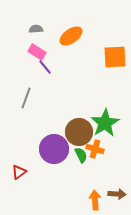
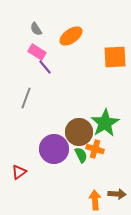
gray semicircle: rotated 120 degrees counterclockwise
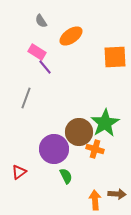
gray semicircle: moved 5 px right, 8 px up
green semicircle: moved 15 px left, 21 px down
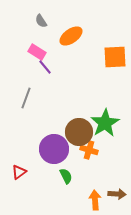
orange cross: moved 6 px left, 1 px down
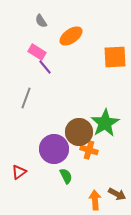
brown arrow: rotated 24 degrees clockwise
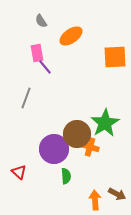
pink rectangle: moved 1 px down; rotated 48 degrees clockwise
brown circle: moved 2 px left, 2 px down
orange cross: moved 1 px right, 3 px up
red triangle: rotated 42 degrees counterclockwise
green semicircle: rotated 21 degrees clockwise
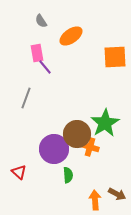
green semicircle: moved 2 px right, 1 px up
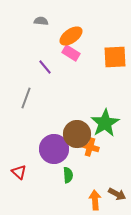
gray semicircle: rotated 128 degrees clockwise
pink rectangle: moved 34 px right; rotated 48 degrees counterclockwise
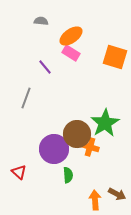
orange square: rotated 20 degrees clockwise
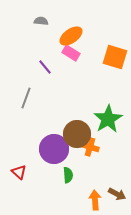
green star: moved 3 px right, 4 px up
